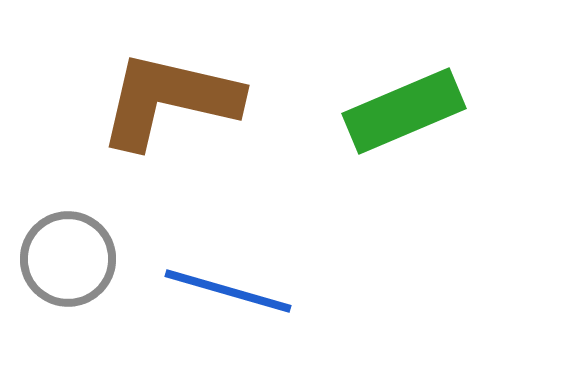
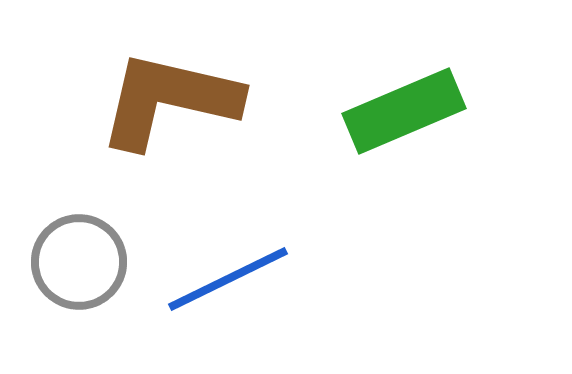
gray circle: moved 11 px right, 3 px down
blue line: moved 12 px up; rotated 42 degrees counterclockwise
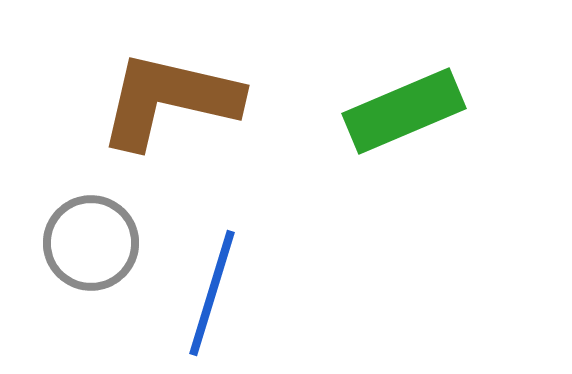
gray circle: moved 12 px right, 19 px up
blue line: moved 16 px left, 14 px down; rotated 47 degrees counterclockwise
